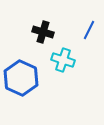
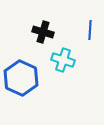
blue line: moved 1 px right; rotated 24 degrees counterclockwise
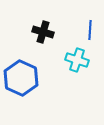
cyan cross: moved 14 px right
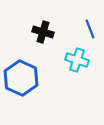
blue line: moved 1 px up; rotated 24 degrees counterclockwise
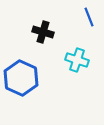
blue line: moved 1 px left, 12 px up
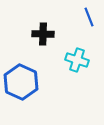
black cross: moved 2 px down; rotated 15 degrees counterclockwise
blue hexagon: moved 4 px down
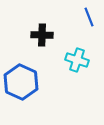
black cross: moved 1 px left, 1 px down
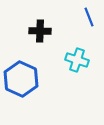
black cross: moved 2 px left, 4 px up
blue hexagon: moved 3 px up
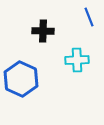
black cross: moved 3 px right
cyan cross: rotated 20 degrees counterclockwise
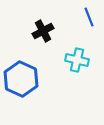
black cross: rotated 30 degrees counterclockwise
cyan cross: rotated 15 degrees clockwise
